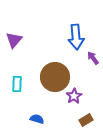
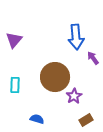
cyan rectangle: moved 2 px left, 1 px down
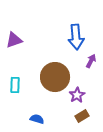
purple triangle: rotated 30 degrees clockwise
purple arrow: moved 2 px left, 3 px down; rotated 64 degrees clockwise
purple star: moved 3 px right, 1 px up
brown rectangle: moved 4 px left, 4 px up
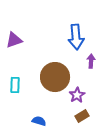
purple arrow: rotated 24 degrees counterclockwise
blue semicircle: moved 2 px right, 2 px down
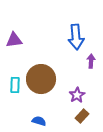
purple triangle: rotated 12 degrees clockwise
brown circle: moved 14 px left, 2 px down
brown rectangle: rotated 16 degrees counterclockwise
